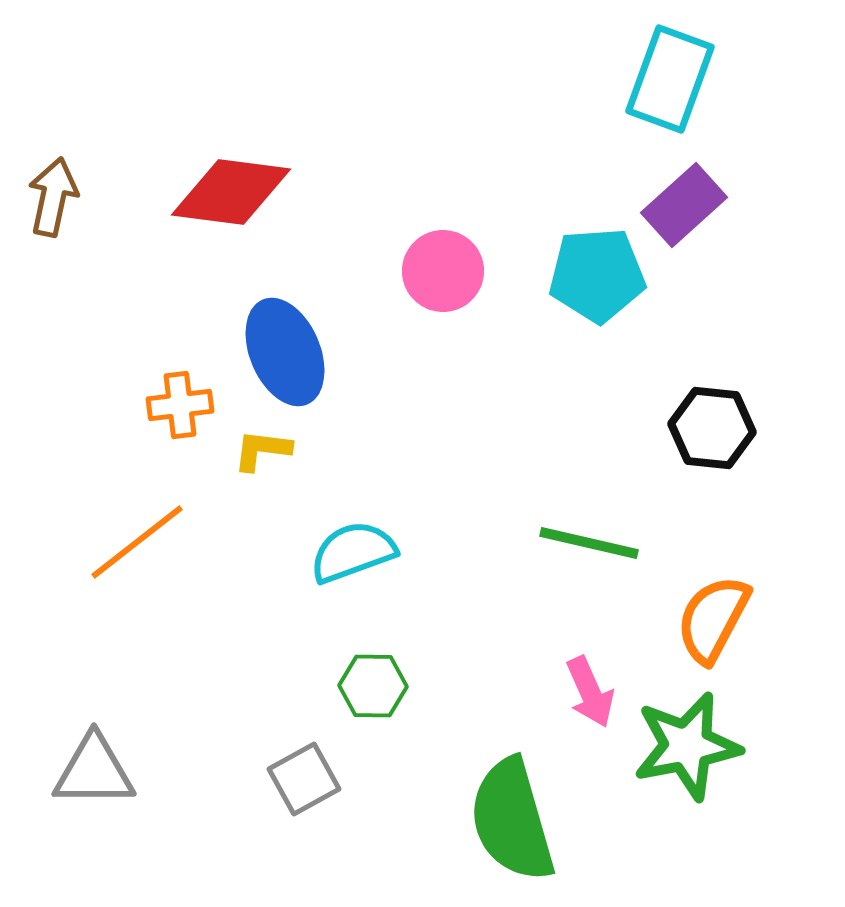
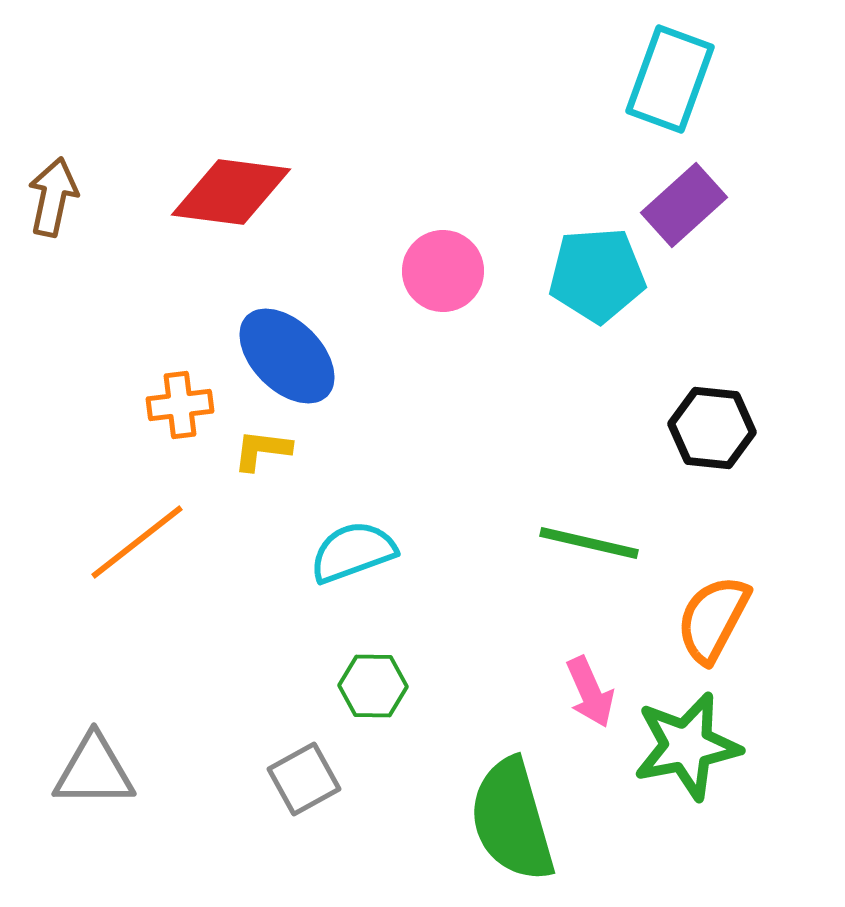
blue ellipse: moved 2 px right, 4 px down; rotated 22 degrees counterclockwise
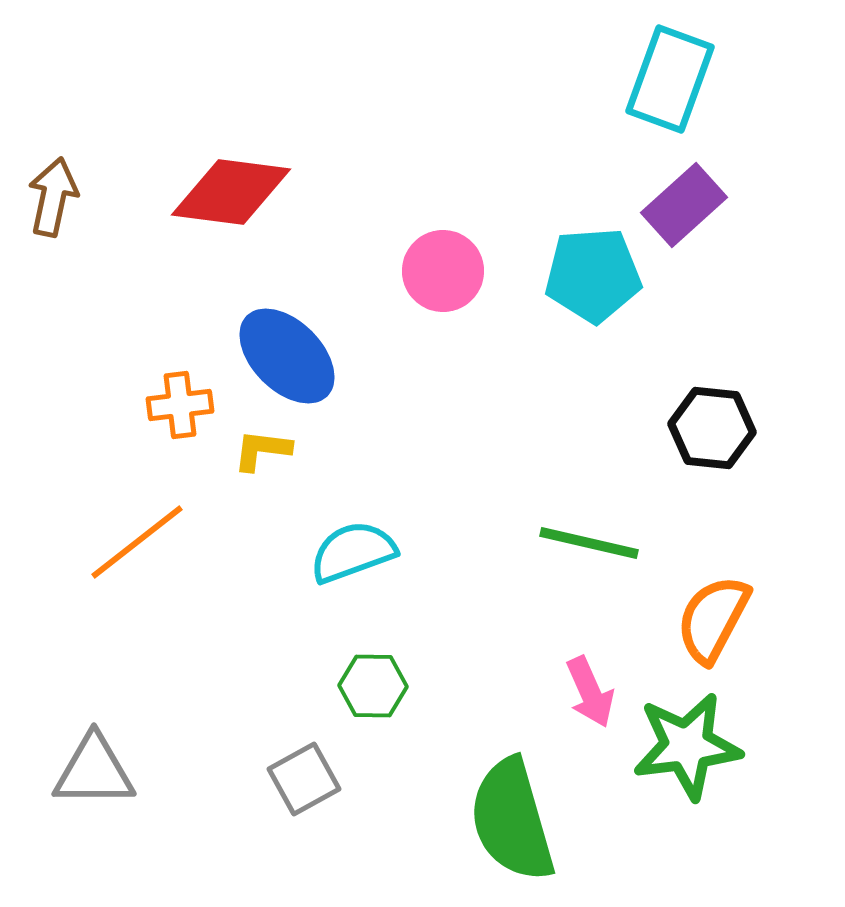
cyan pentagon: moved 4 px left
green star: rotated 4 degrees clockwise
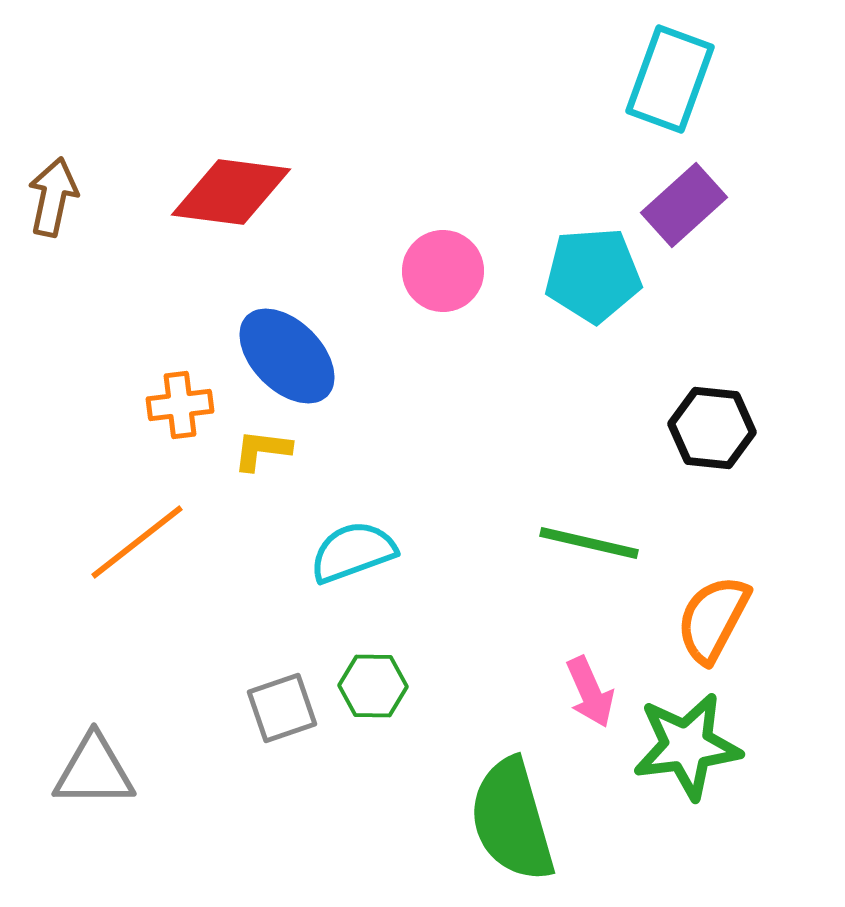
gray square: moved 22 px left, 71 px up; rotated 10 degrees clockwise
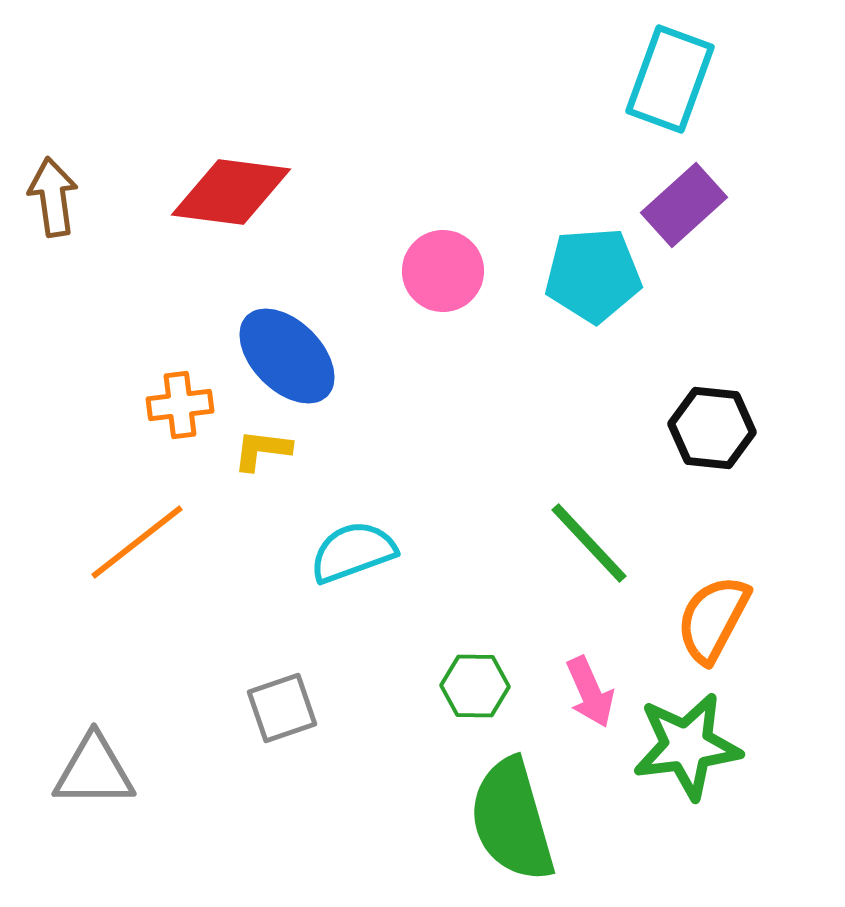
brown arrow: rotated 20 degrees counterclockwise
green line: rotated 34 degrees clockwise
green hexagon: moved 102 px right
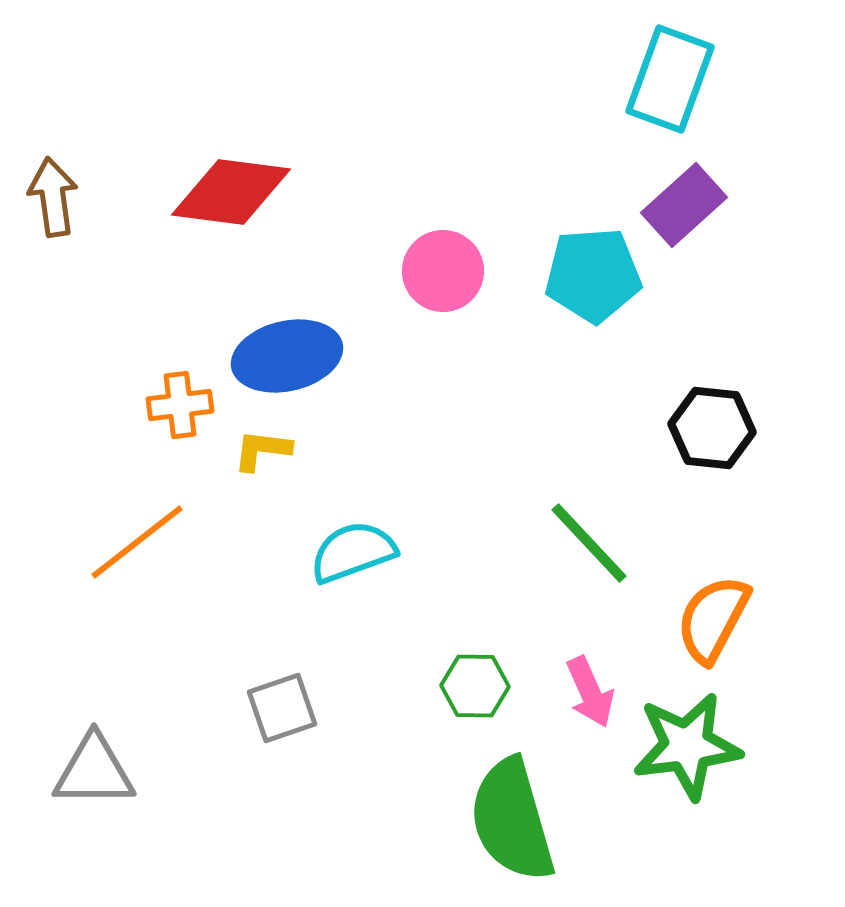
blue ellipse: rotated 58 degrees counterclockwise
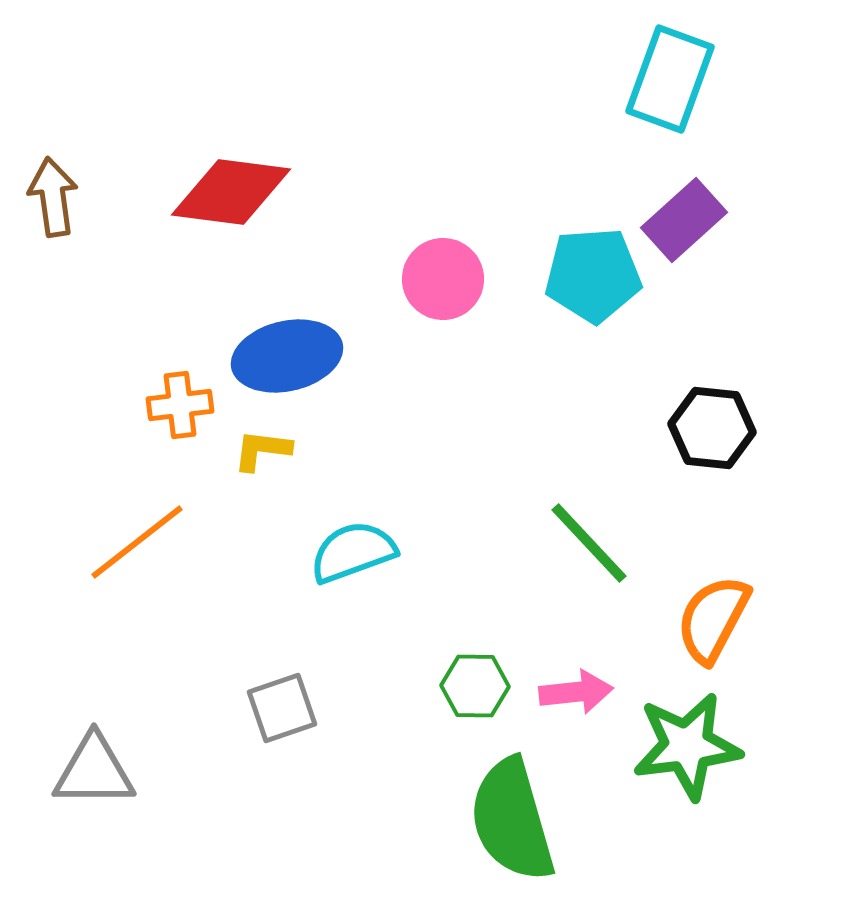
purple rectangle: moved 15 px down
pink circle: moved 8 px down
pink arrow: moved 14 px left; rotated 72 degrees counterclockwise
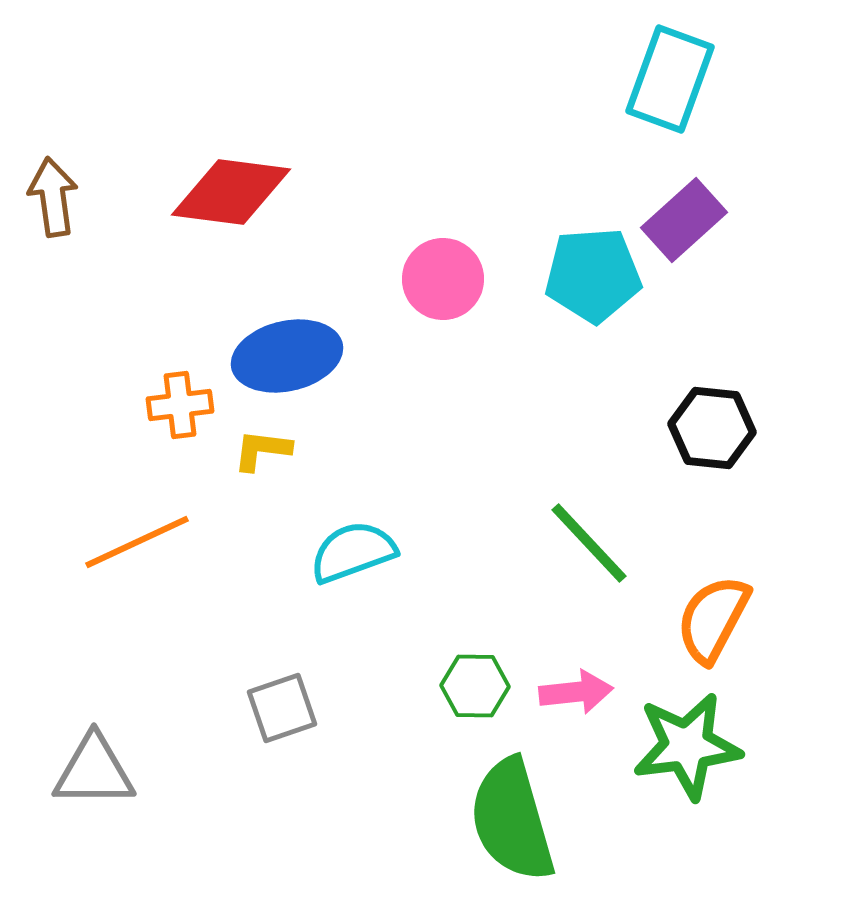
orange line: rotated 13 degrees clockwise
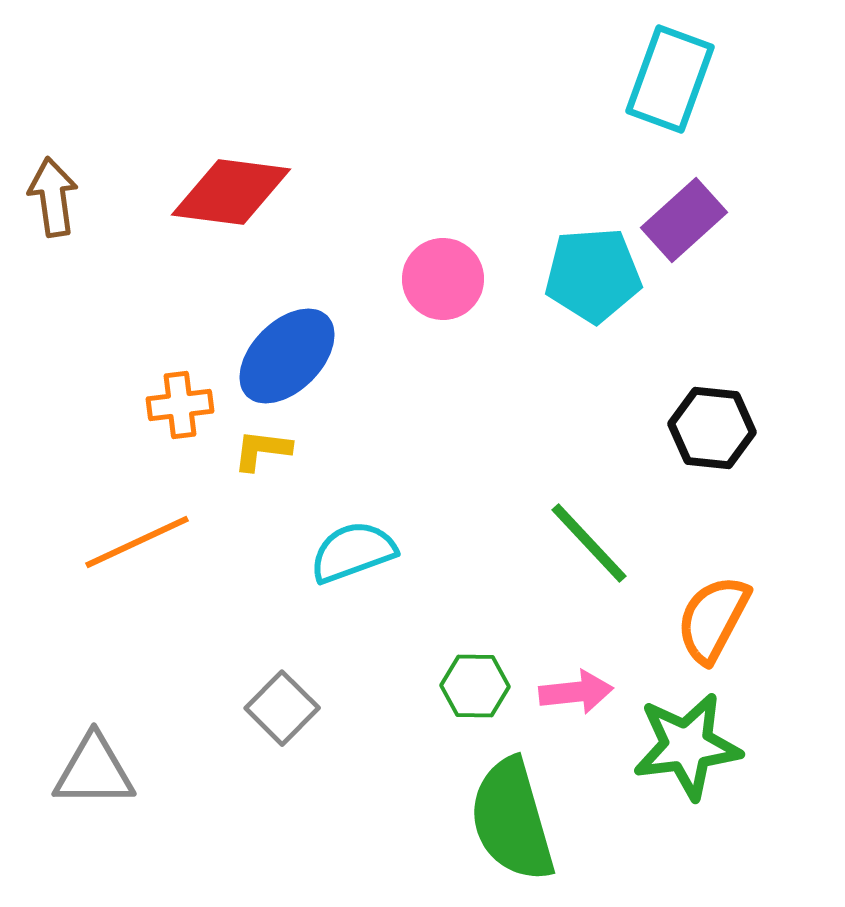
blue ellipse: rotated 32 degrees counterclockwise
gray square: rotated 26 degrees counterclockwise
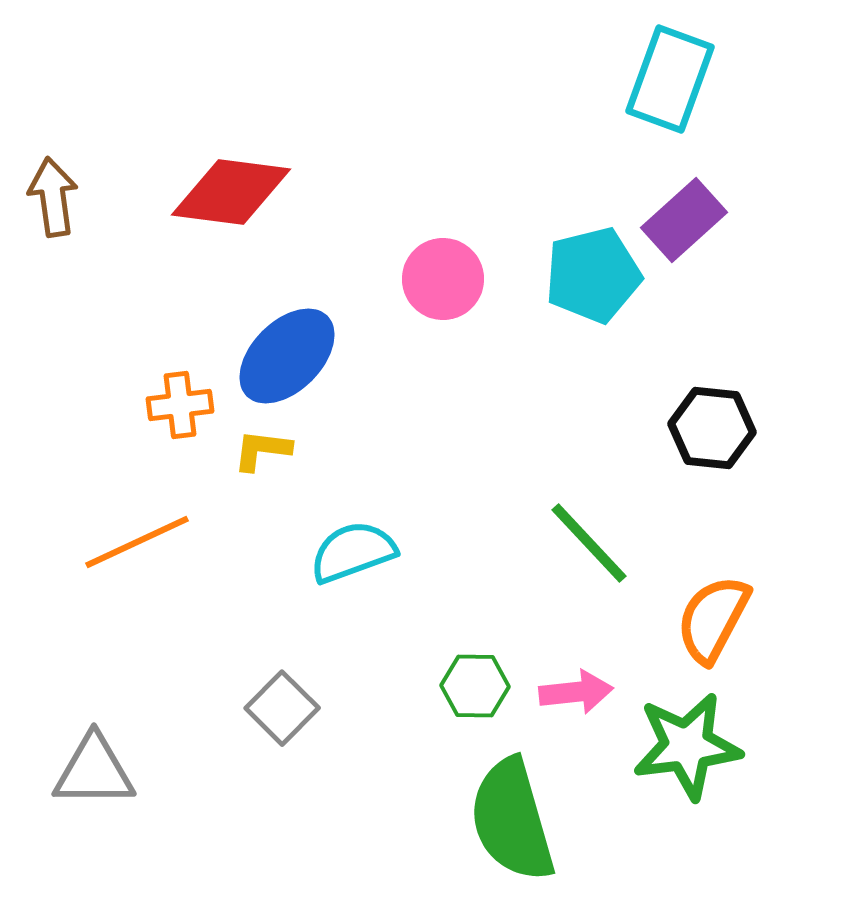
cyan pentagon: rotated 10 degrees counterclockwise
